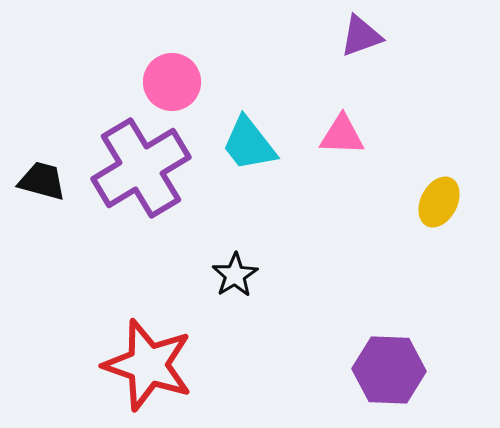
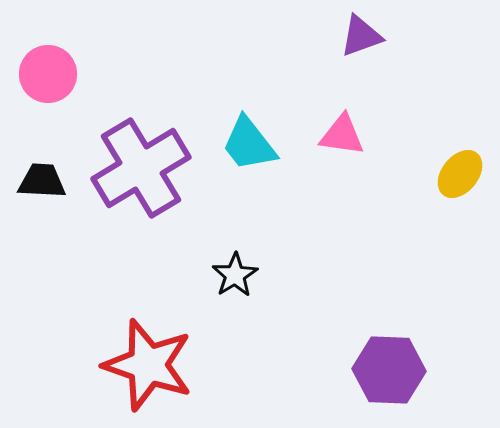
pink circle: moved 124 px left, 8 px up
pink triangle: rotated 6 degrees clockwise
black trapezoid: rotated 12 degrees counterclockwise
yellow ellipse: moved 21 px right, 28 px up; rotated 12 degrees clockwise
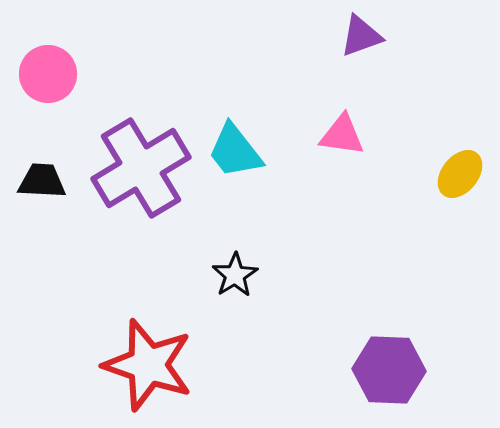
cyan trapezoid: moved 14 px left, 7 px down
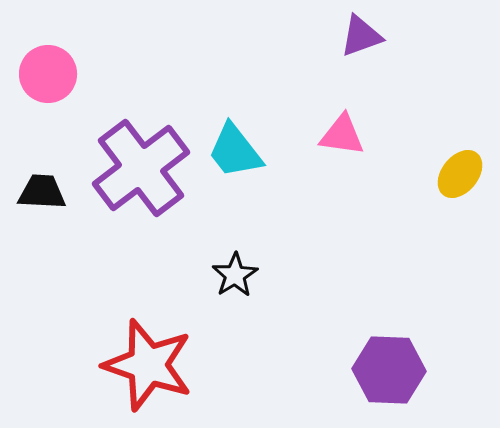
purple cross: rotated 6 degrees counterclockwise
black trapezoid: moved 11 px down
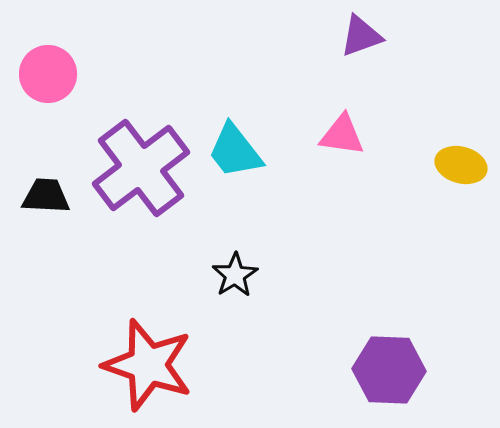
yellow ellipse: moved 1 px right, 9 px up; rotated 66 degrees clockwise
black trapezoid: moved 4 px right, 4 px down
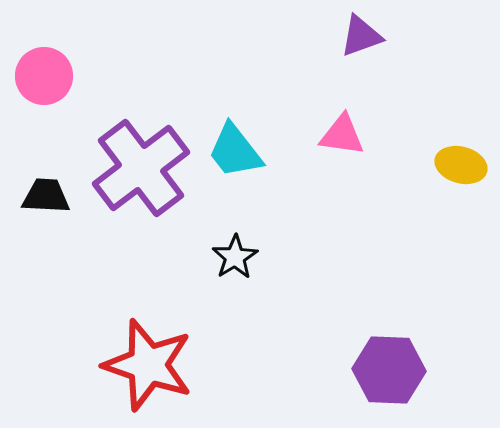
pink circle: moved 4 px left, 2 px down
black star: moved 18 px up
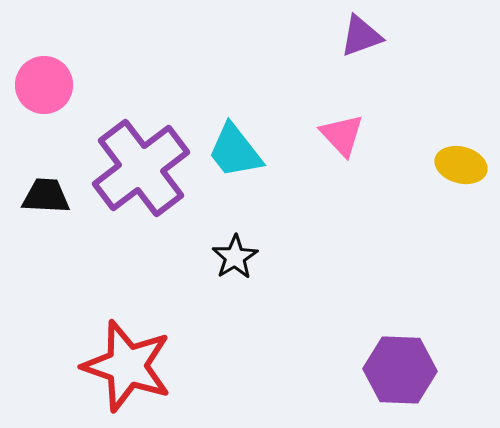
pink circle: moved 9 px down
pink triangle: rotated 39 degrees clockwise
red star: moved 21 px left, 1 px down
purple hexagon: moved 11 px right
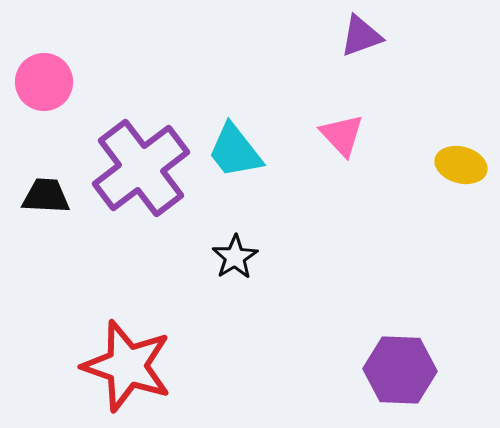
pink circle: moved 3 px up
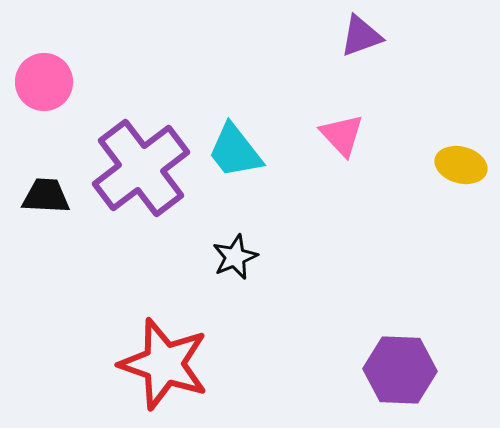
black star: rotated 9 degrees clockwise
red star: moved 37 px right, 2 px up
